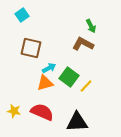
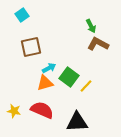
brown L-shape: moved 15 px right
brown square: moved 1 px up; rotated 25 degrees counterclockwise
red semicircle: moved 2 px up
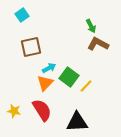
orange triangle: rotated 30 degrees counterclockwise
red semicircle: rotated 35 degrees clockwise
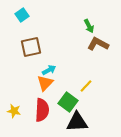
green arrow: moved 2 px left
cyan arrow: moved 2 px down
green square: moved 1 px left, 25 px down
red semicircle: rotated 35 degrees clockwise
